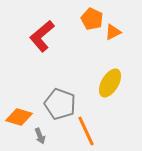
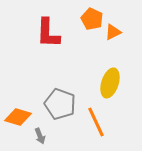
red L-shape: moved 6 px right, 3 px up; rotated 48 degrees counterclockwise
yellow ellipse: rotated 12 degrees counterclockwise
orange diamond: moved 1 px left
orange line: moved 10 px right, 9 px up
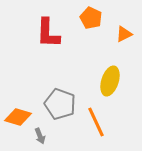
orange pentagon: moved 1 px left, 1 px up
orange triangle: moved 11 px right, 2 px down
yellow ellipse: moved 2 px up
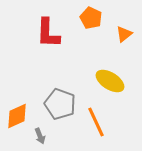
orange triangle: rotated 12 degrees counterclockwise
yellow ellipse: rotated 76 degrees counterclockwise
orange diamond: moved 1 px left, 1 px up; rotated 40 degrees counterclockwise
